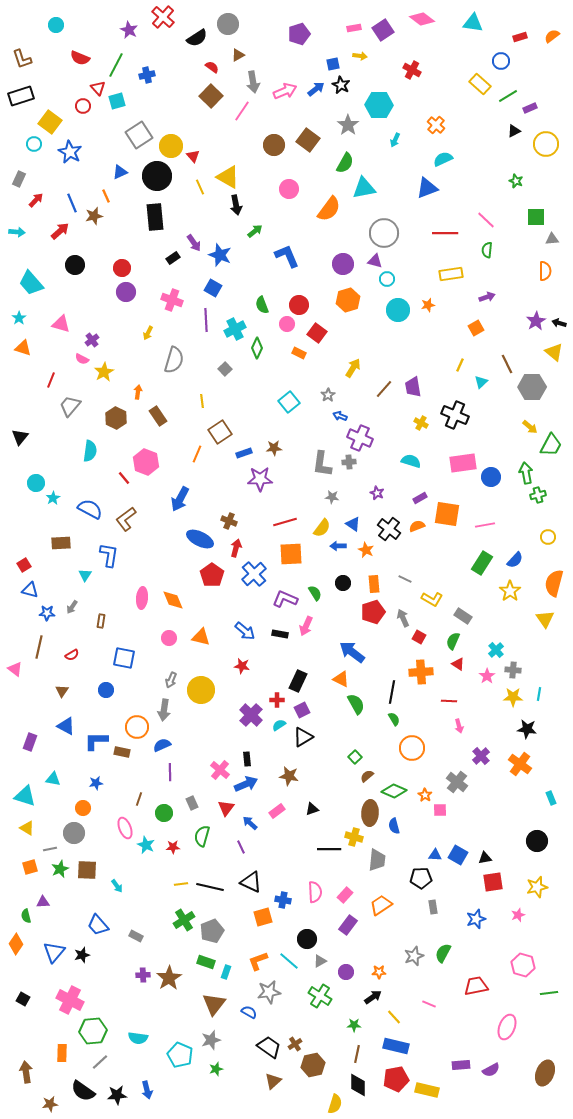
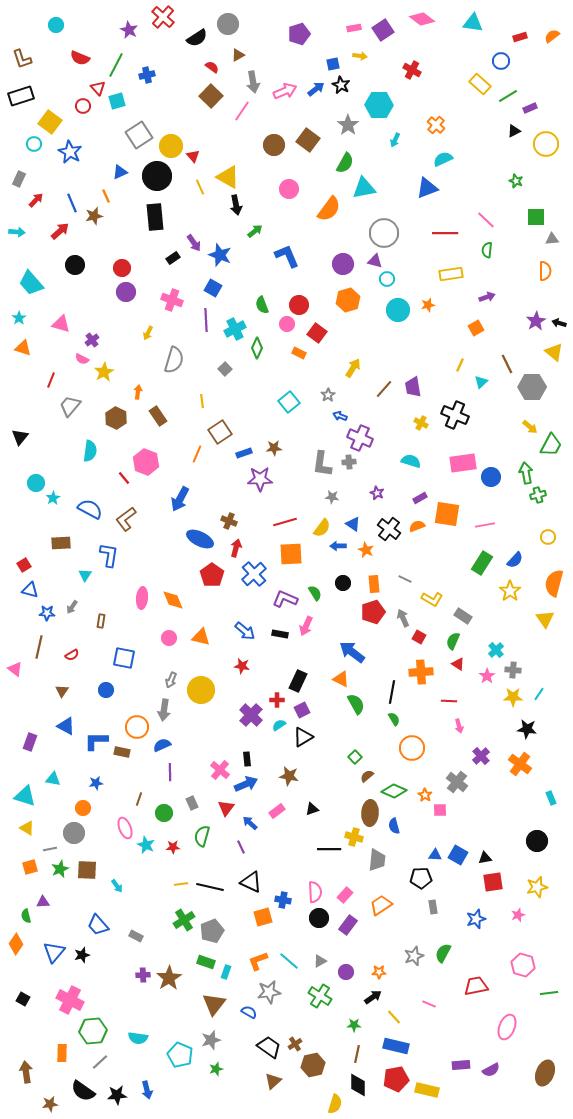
cyan line at (539, 694): rotated 24 degrees clockwise
black circle at (307, 939): moved 12 px right, 21 px up
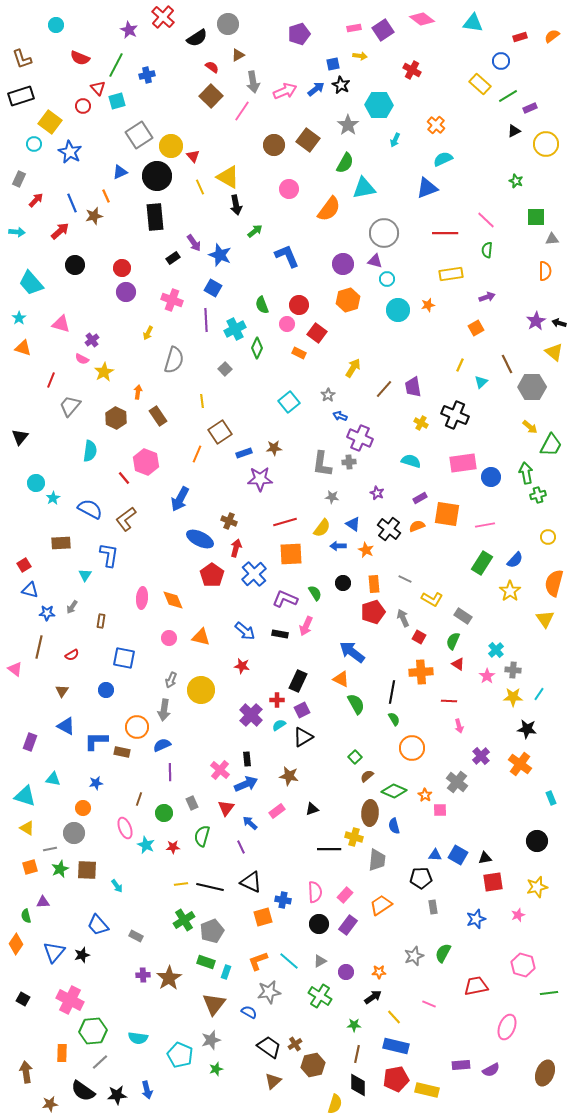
black circle at (319, 918): moved 6 px down
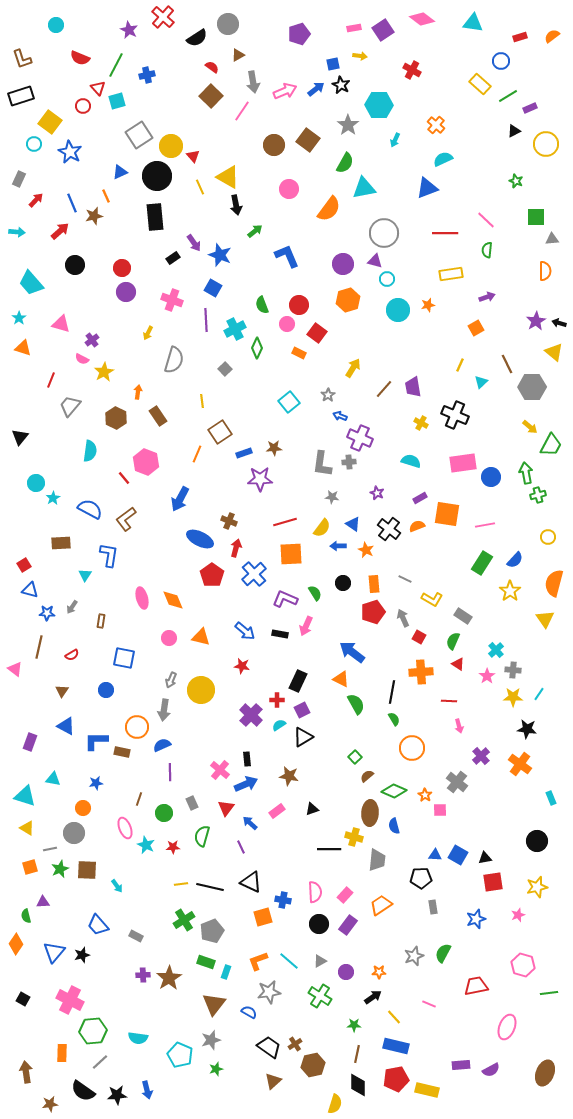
pink ellipse at (142, 598): rotated 20 degrees counterclockwise
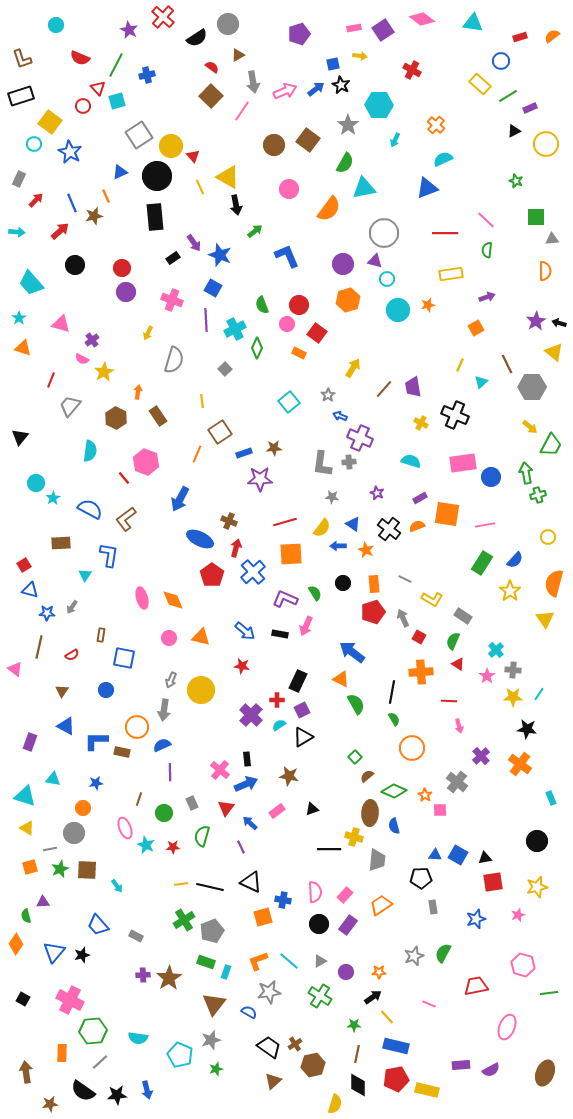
blue cross at (254, 574): moved 1 px left, 2 px up
brown rectangle at (101, 621): moved 14 px down
yellow line at (394, 1017): moved 7 px left
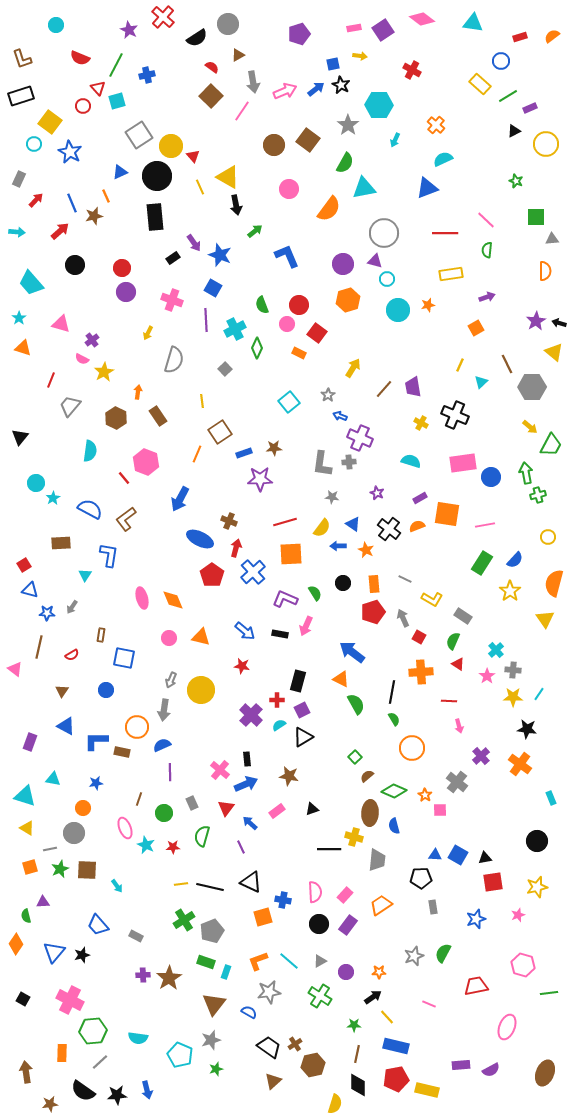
black rectangle at (298, 681): rotated 10 degrees counterclockwise
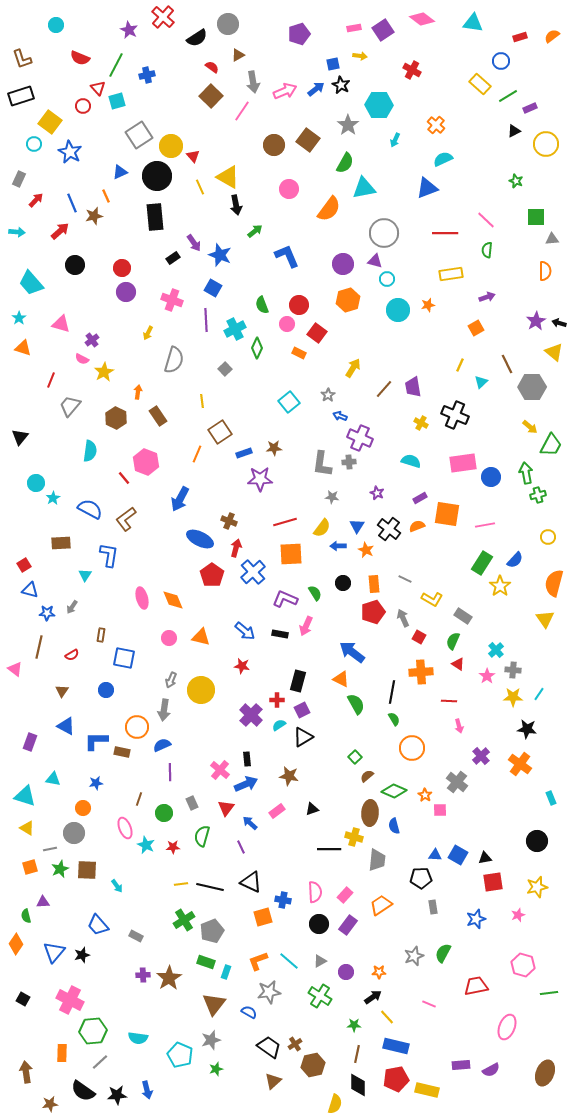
blue triangle at (353, 524): moved 4 px right, 2 px down; rotated 28 degrees clockwise
yellow star at (510, 591): moved 10 px left, 5 px up
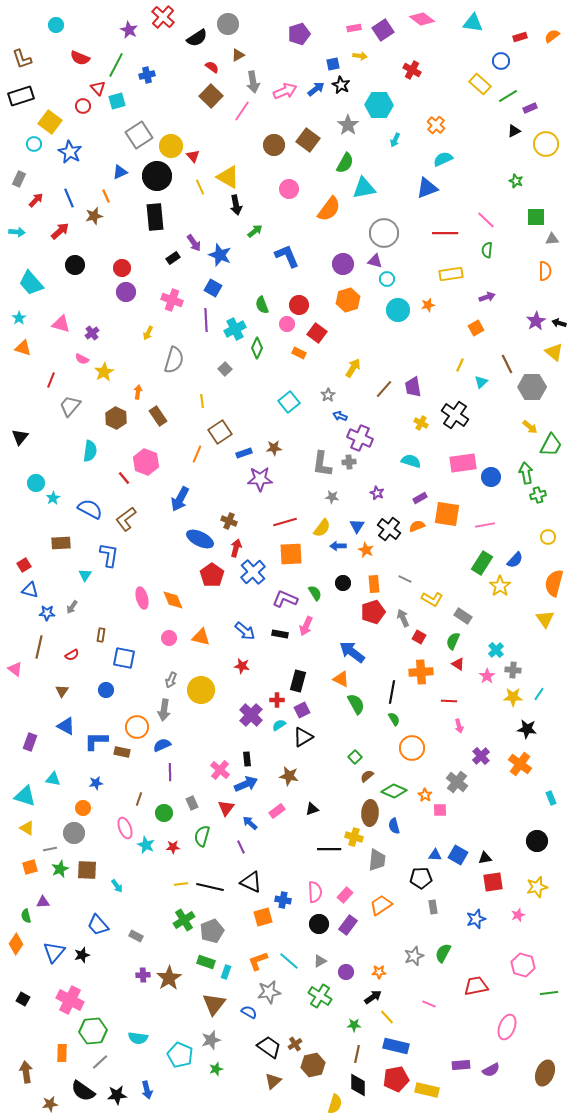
blue line at (72, 203): moved 3 px left, 5 px up
purple cross at (92, 340): moved 7 px up
black cross at (455, 415): rotated 12 degrees clockwise
